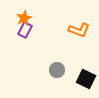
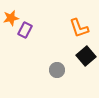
orange star: moved 13 px left; rotated 14 degrees clockwise
orange L-shape: moved 2 px up; rotated 50 degrees clockwise
black square: moved 23 px up; rotated 24 degrees clockwise
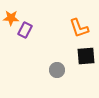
orange star: rotated 14 degrees clockwise
black square: rotated 36 degrees clockwise
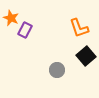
orange star: rotated 21 degrees clockwise
black square: rotated 36 degrees counterclockwise
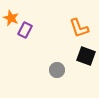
black square: rotated 30 degrees counterclockwise
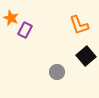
orange L-shape: moved 3 px up
black square: rotated 30 degrees clockwise
gray circle: moved 2 px down
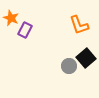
black square: moved 2 px down
gray circle: moved 12 px right, 6 px up
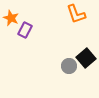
orange L-shape: moved 3 px left, 11 px up
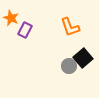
orange L-shape: moved 6 px left, 13 px down
black square: moved 3 px left
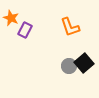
black square: moved 1 px right, 5 px down
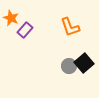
purple rectangle: rotated 14 degrees clockwise
